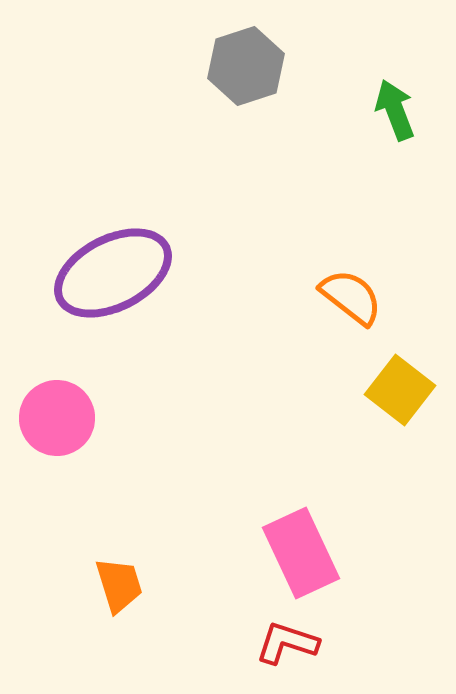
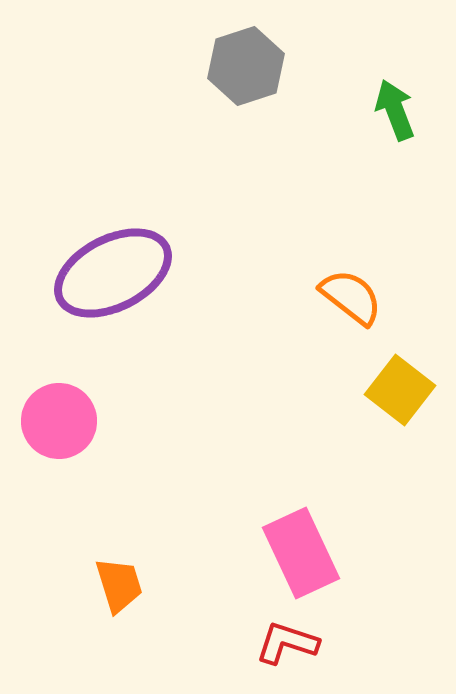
pink circle: moved 2 px right, 3 px down
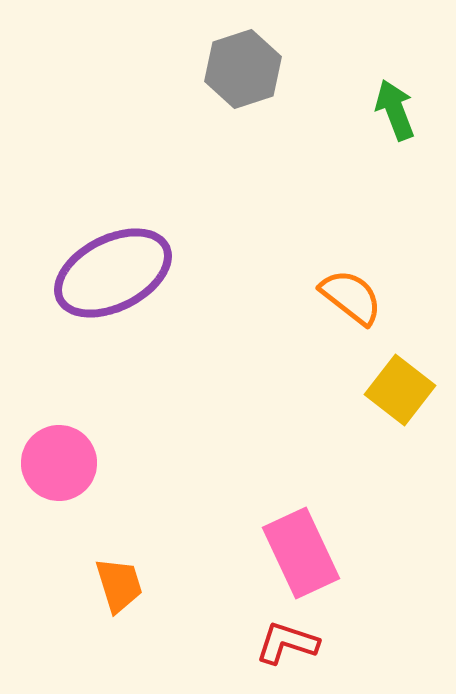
gray hexagon: moved 3 px left, 3 px down
pink circle: moved 42 px down
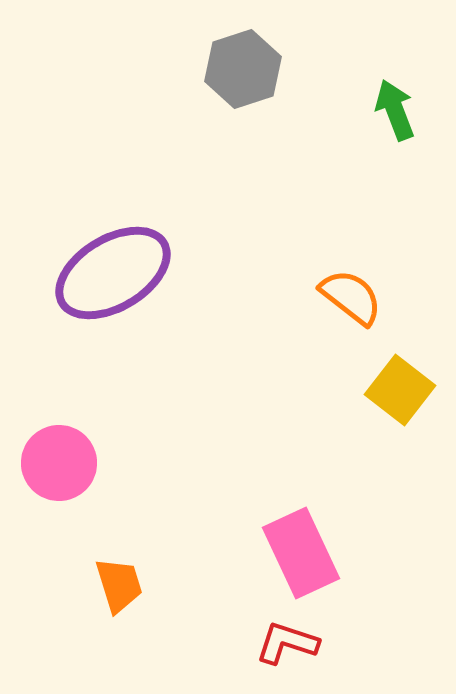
purple ellipse: rotated 4 degrees counterclockwise
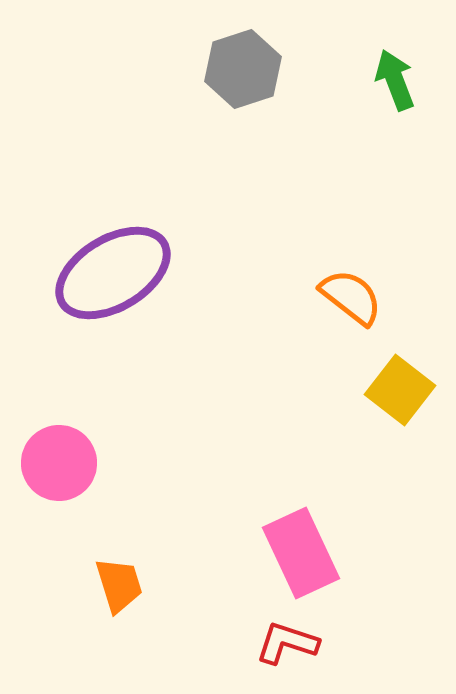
green arrow: moved 30 px up
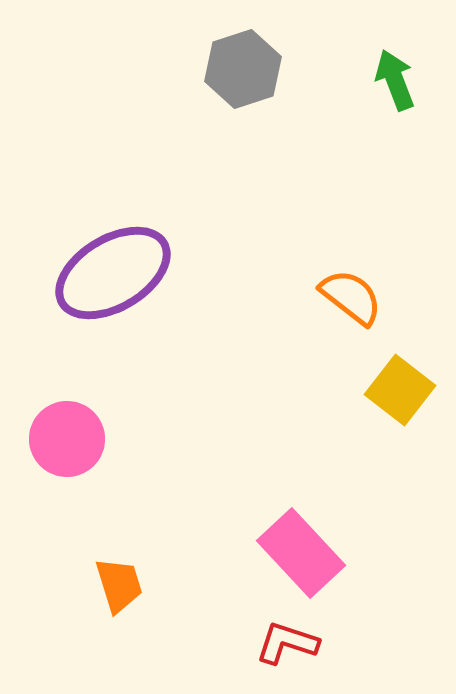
pink circle: moved 8 px right, 24 px up
pink rectangle: rotated 18 degrees counterclockwise
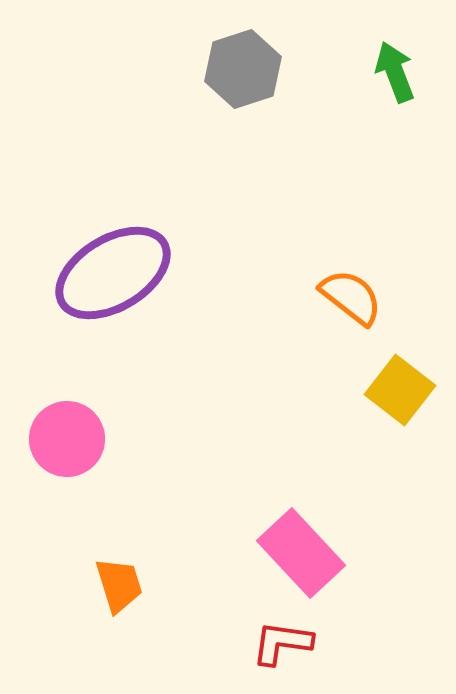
green arrow: moved 8 px up
red L-shape: moved 5 px left; rotated 10 degrees counterclockwise
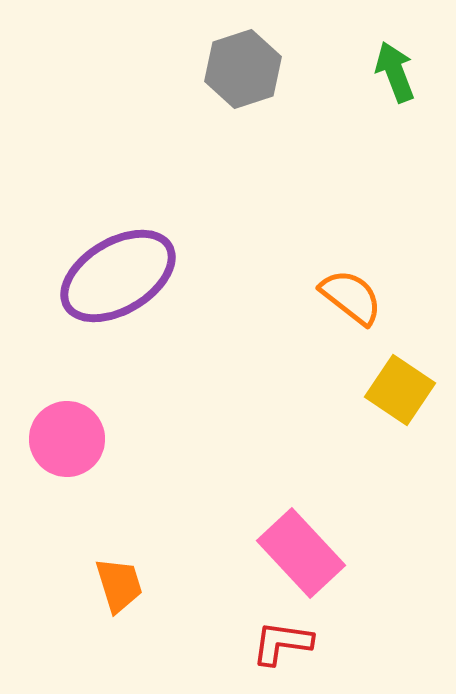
purple ellipse: moved 5 px right, 3 px down
yellow square: rotated 4 degrees counterclockwise
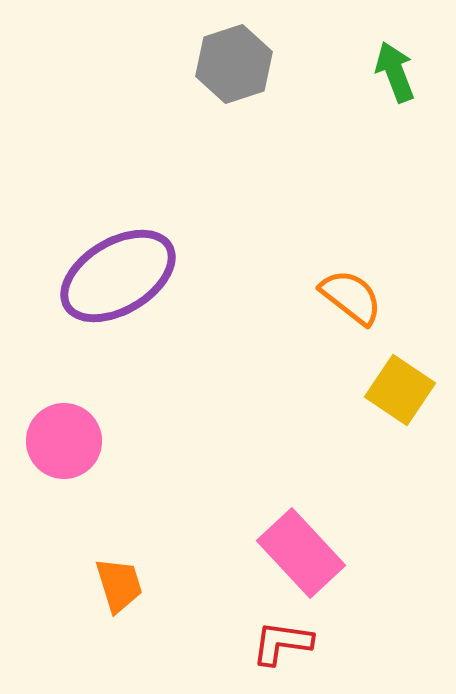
gray hexagon: moved 9 px left, 5 px up
pink circle: moved 3 px left, 2 px down
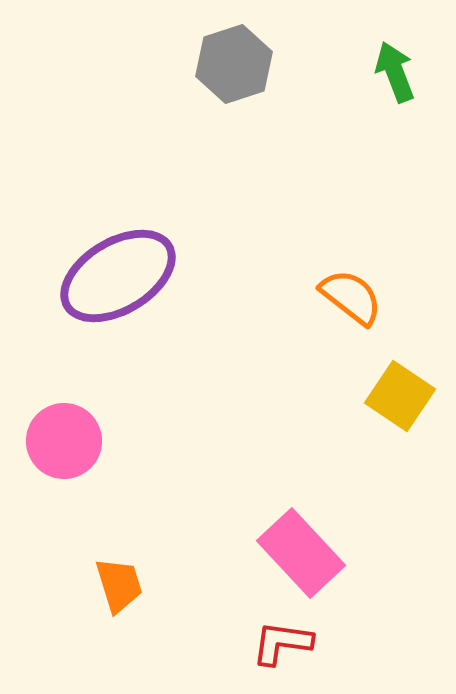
yellow square: moved 6 px down
